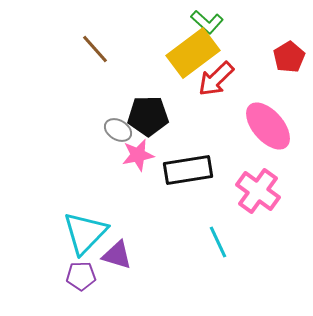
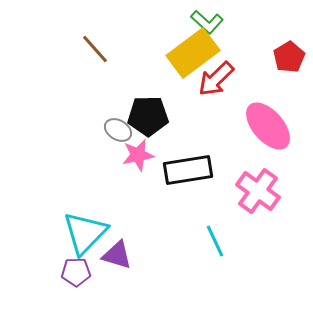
cyan line: moved 3 px left, 1 px up
purple pentagon: moved 5 px left, 4 px up
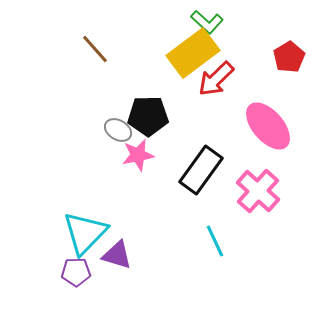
black rectangle: moved 13 px right; rotated 45 degrees counterclockwise
pink cross: rotated 6 degrees clockwise
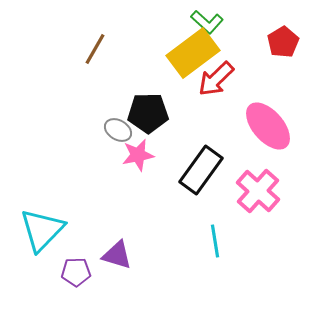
brown line: rotated 72 degrees clockwise
red pentagon: moved 6 px left, 15 px up
black pentagon: moved 3 px up
cyan triangle: moved 43 px left, 3 px up
cyan line: rotated 16 degrees clockwise
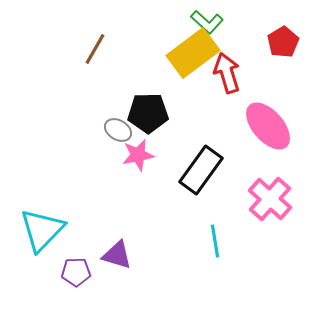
red arrow: moved 11 px right, 6 px up; rotated 117 degrees clockwise
pink cross: moved 12 px right, 8 px down
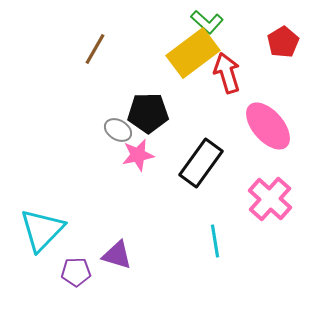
black rectangle: moved 7 px up
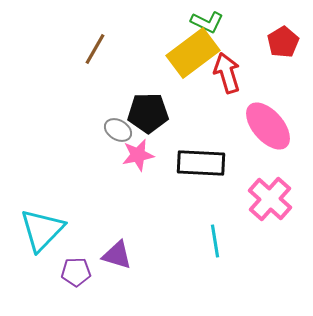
green L-shape: rotated 16 degrees counterclockwise
black rectangle: rotated 57 degrees clockwise
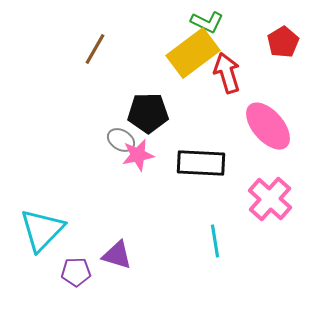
gray ellipse: moved 3 px right, 10 px down
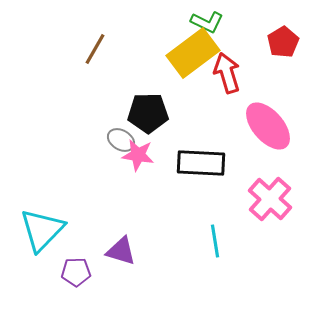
pink star: rotated 20 degrees clockwise
purple triangle: moved 4 px right, 4 px up
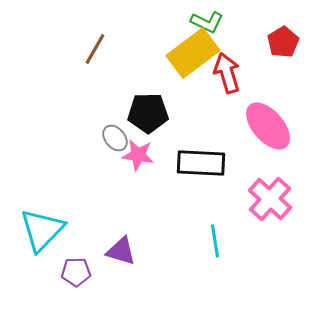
gray ellipse: moved 6 px left, 2 px up; rotated 20 degrees clockwise
